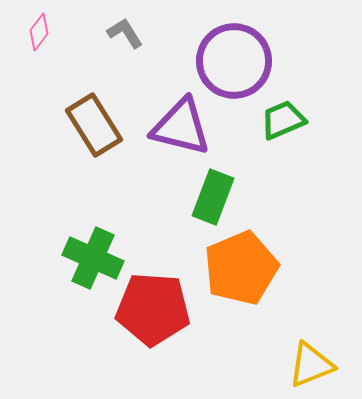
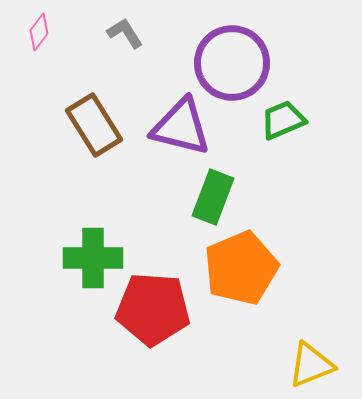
purple circle: moved 2 px left, 2 px down
green cross: rotated 24 degrees counterclockwise
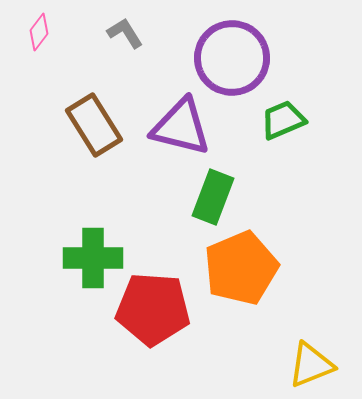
purple circle: moved 5 px up
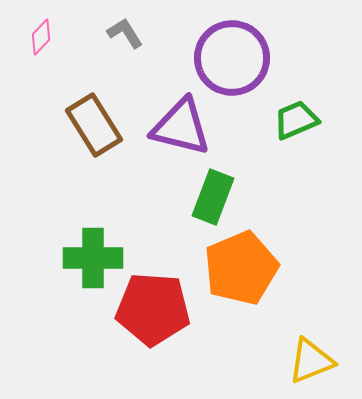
pink diamond: moved 2 px right, 5 px down; rotated 6 degrees clockwise
green trapezoid: moved 13 px right
yellow triangle: moved 4 px up
